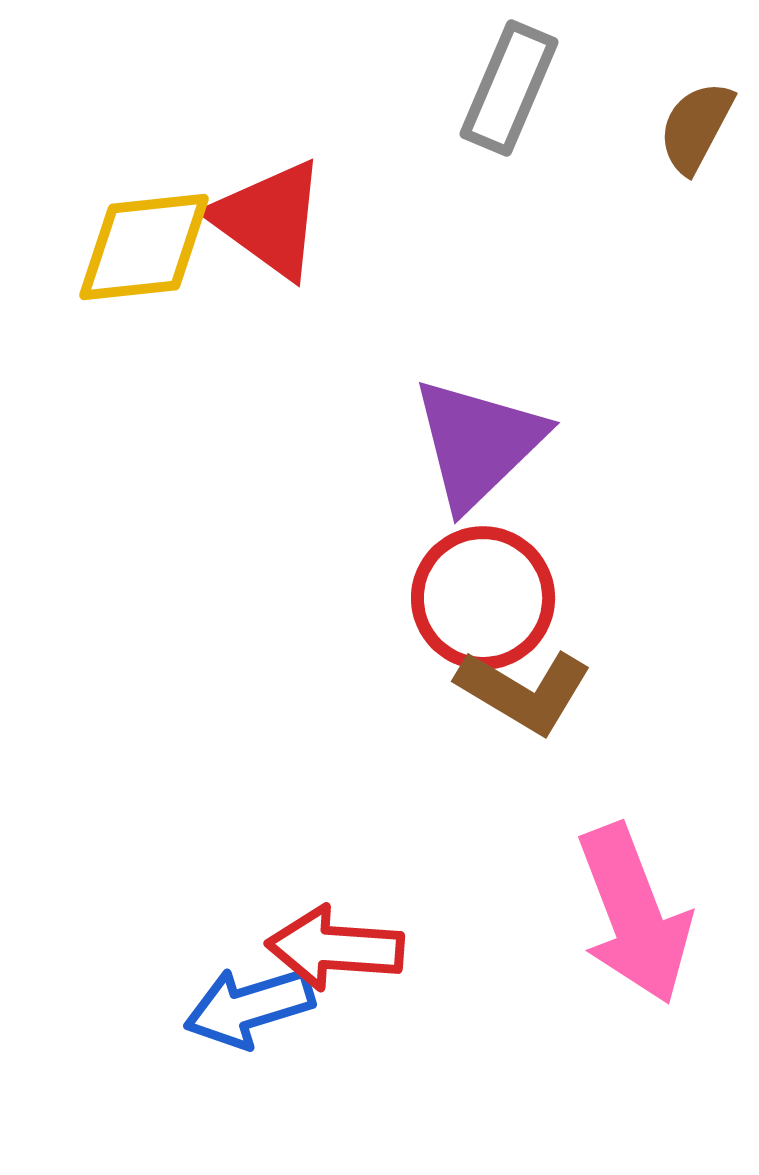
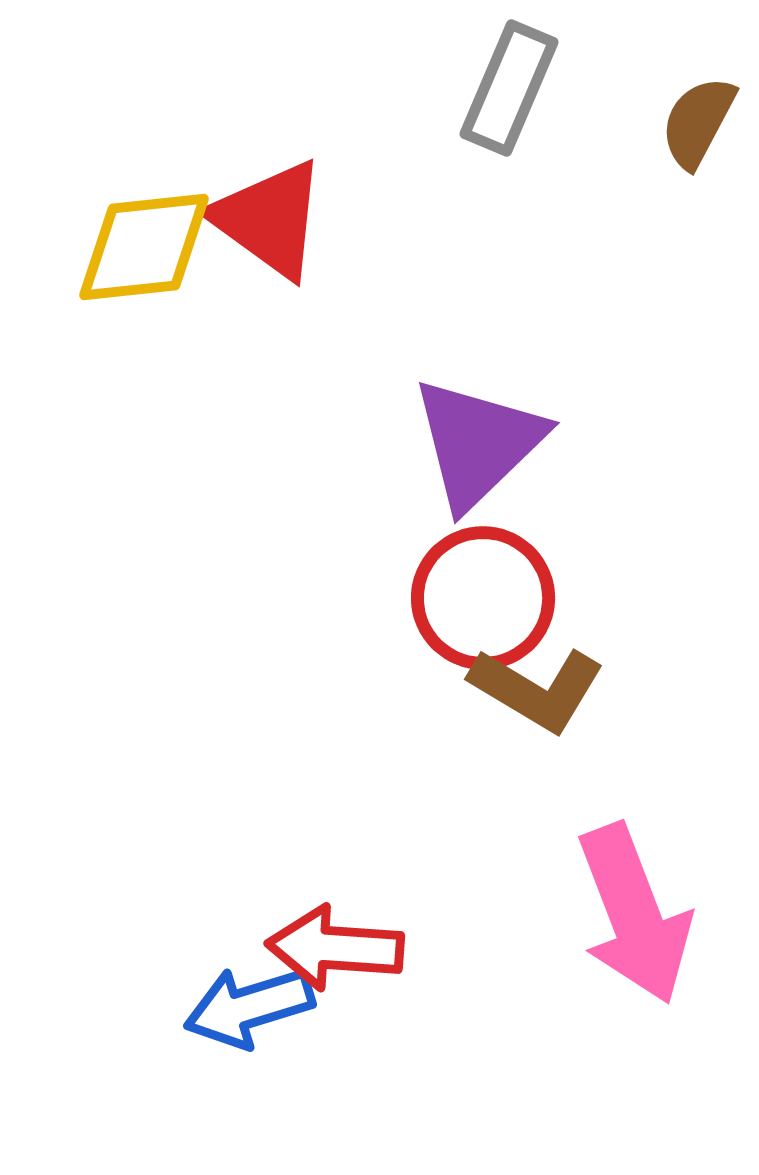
brown semicircle: moved 2 px right, 5 px up
brown L-shape: moved 13 px right, 2 px up
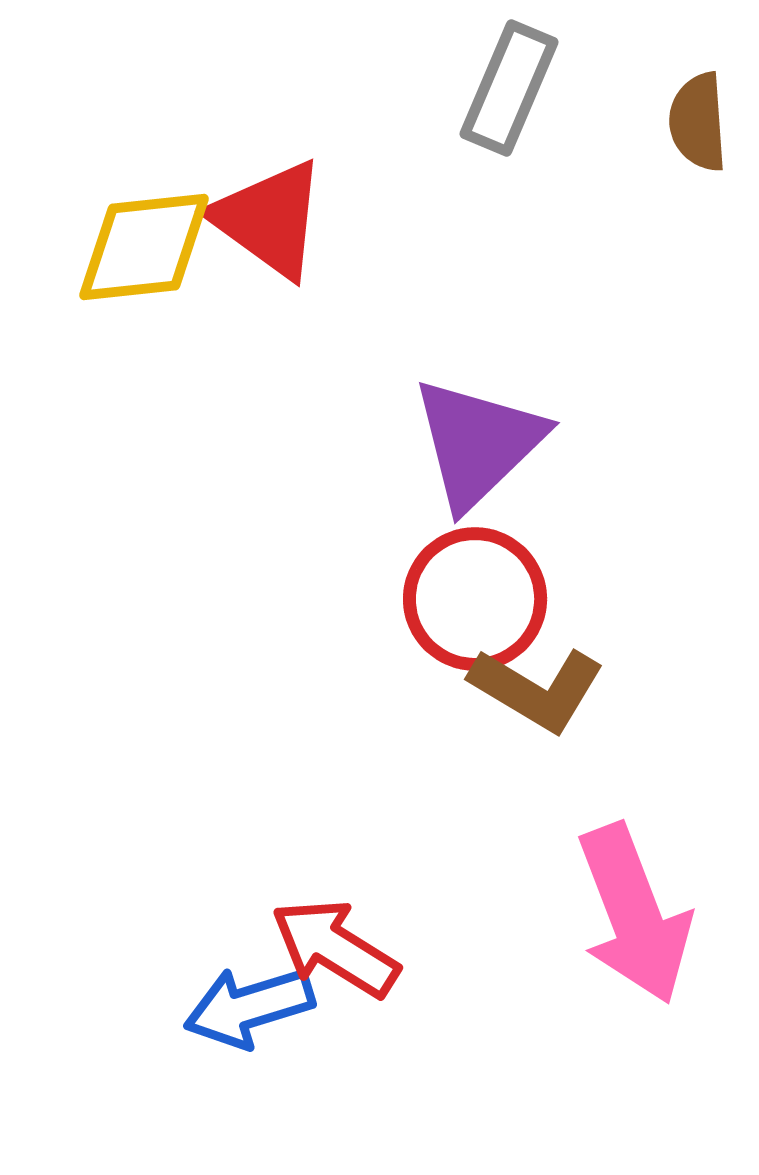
brown semicircle: rotated 32 degrees counterclockwise
red circle: moved 8 px left, 1 px down
red arrow: rotated 28 degrees clockwise
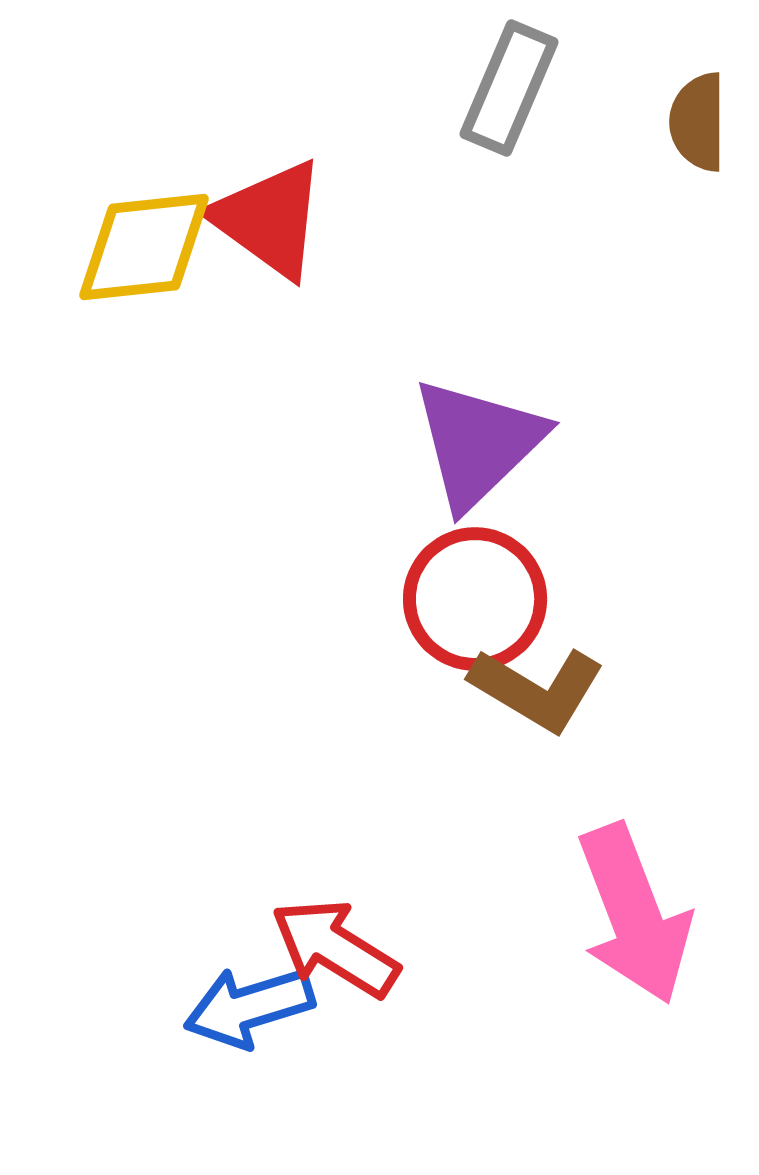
brown semicircle: rotated 4 degrees clockwise
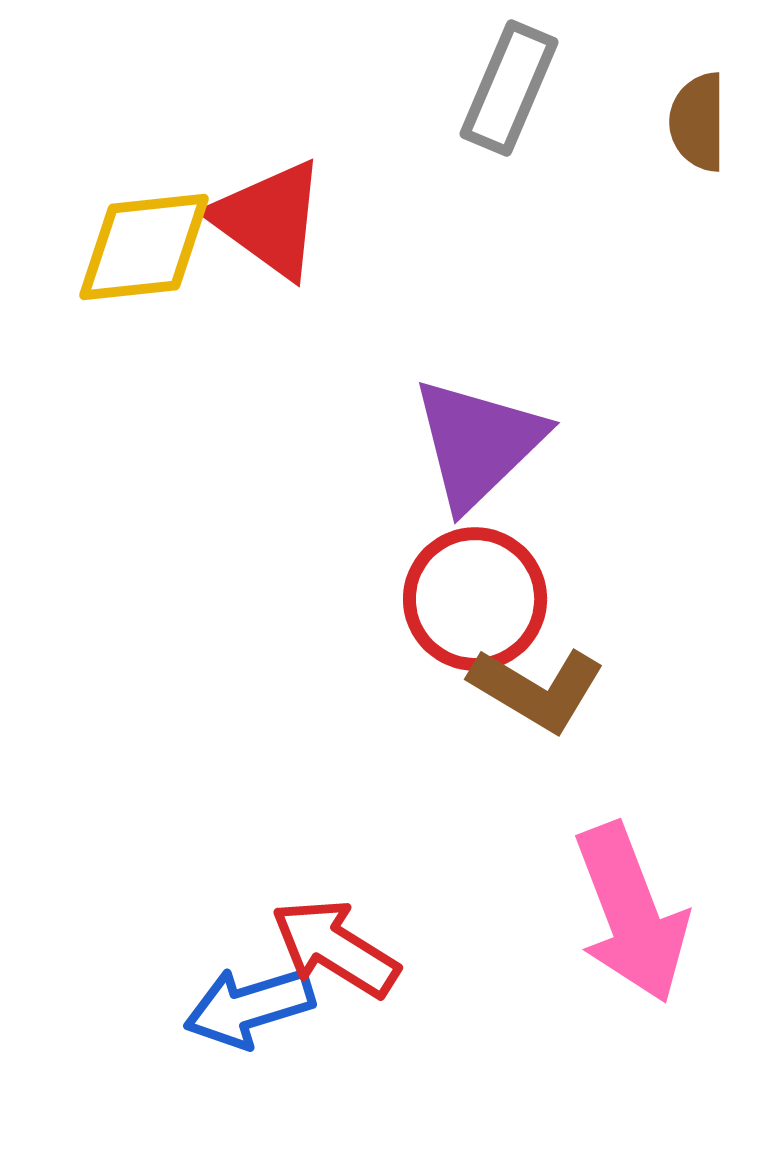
pink arrow: moved 3 px left, 1 px up
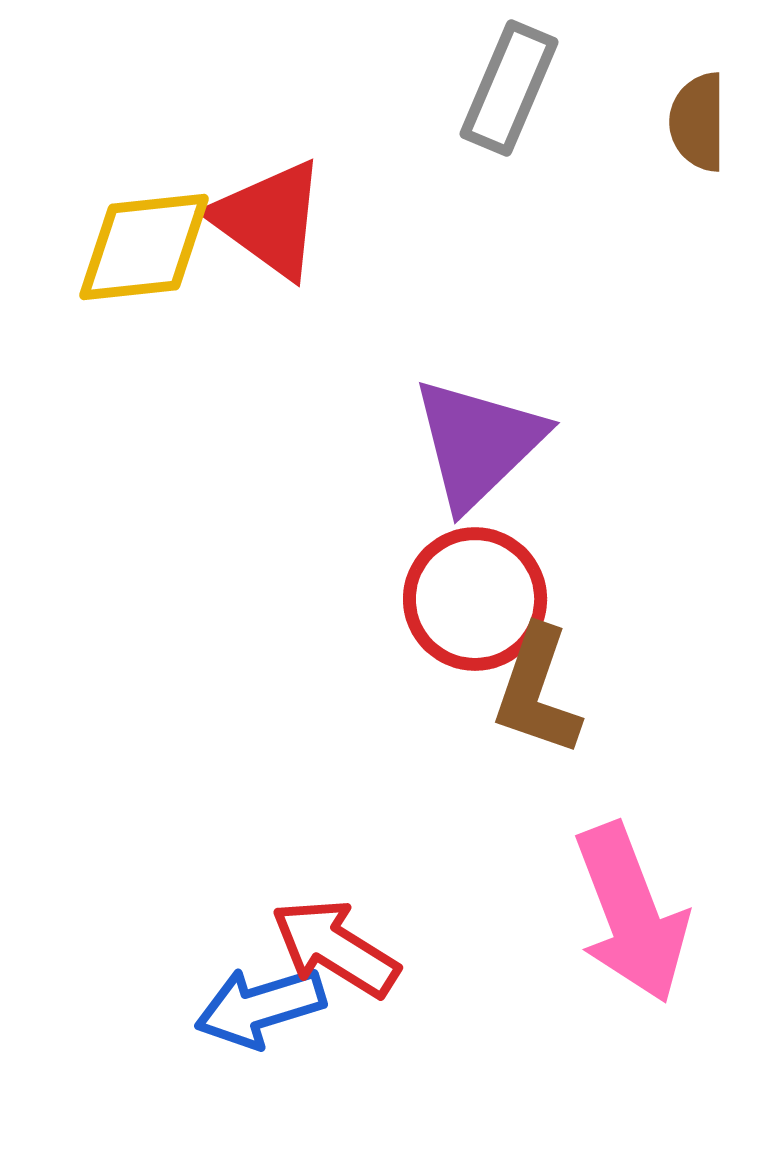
brown L-shape: moved 2 px down; rotated 78 degrees clockwise
blue arrow: moved 11 px right
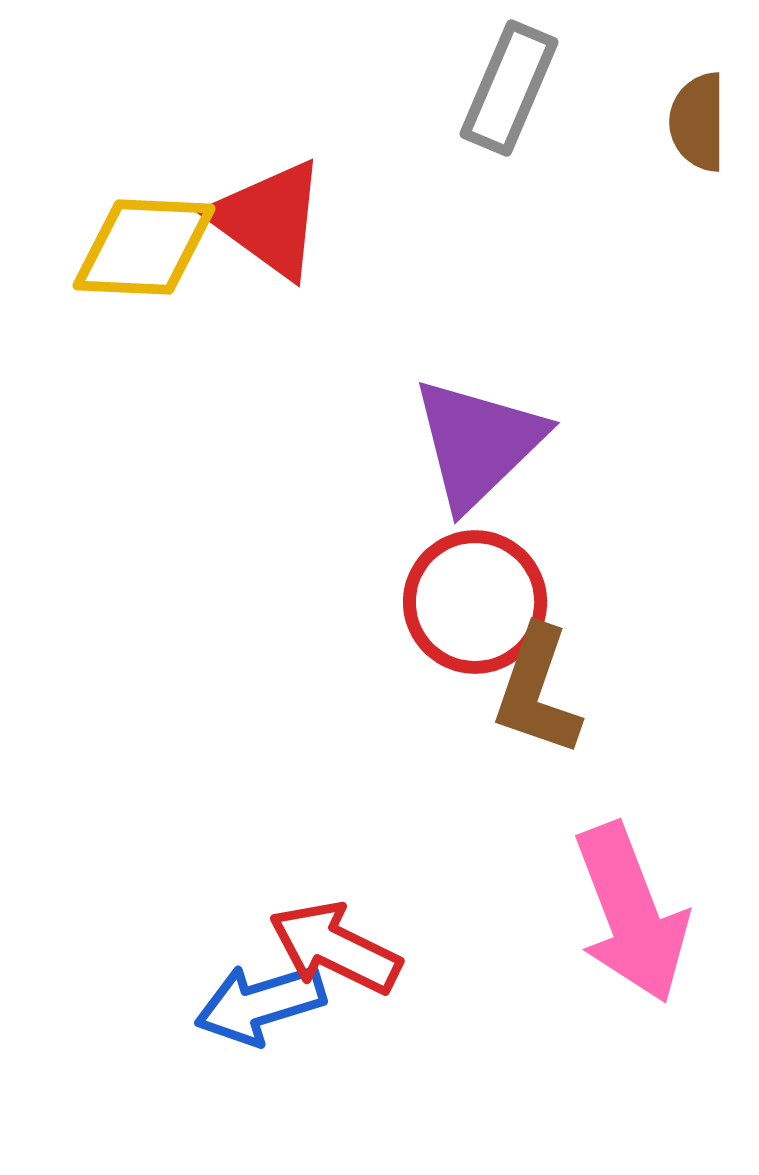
yellow diamond: rotated 9 degrees clockwise
red circle: moved 3 px down
red arrow: rotated 6 degrees counterclockwise
blue arrow: moved 3 px up
